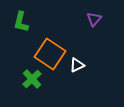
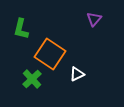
green L-shape: moved 7 px down
white triangle: moved 9 px down
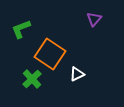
green L-shape: rotated 55 degrees clockwise
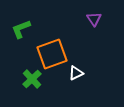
purple triangle: rotated 14 degrees counterclockwise
orange square: moved 2 px right; rotated 36 degrees clockwise
white triangle: moved 1 px left, 1 px up
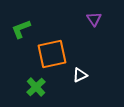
orange square: rotated 8 degrees clockwise
white triangle: moved 4 px right, 2 px down
green cross: moved 4 px right, 8 px down
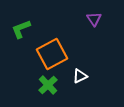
orange square: rotated 16 degrees counterclockwise
white triangle: moved 1 px down
green cross: moved 12 px right, 2 px up
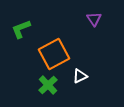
orange square: moved 2 px right
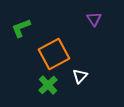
green L-shape: moved 1 px up
white triangle: rotated 21 degrees counterclockwise
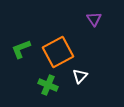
green L-shape: moved 21 px down
orange square: moved 4 px right, 2 px up
green cross: rotated 24 degrees counterclockwise
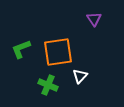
orange square: rotated 20 degrees clockwise
